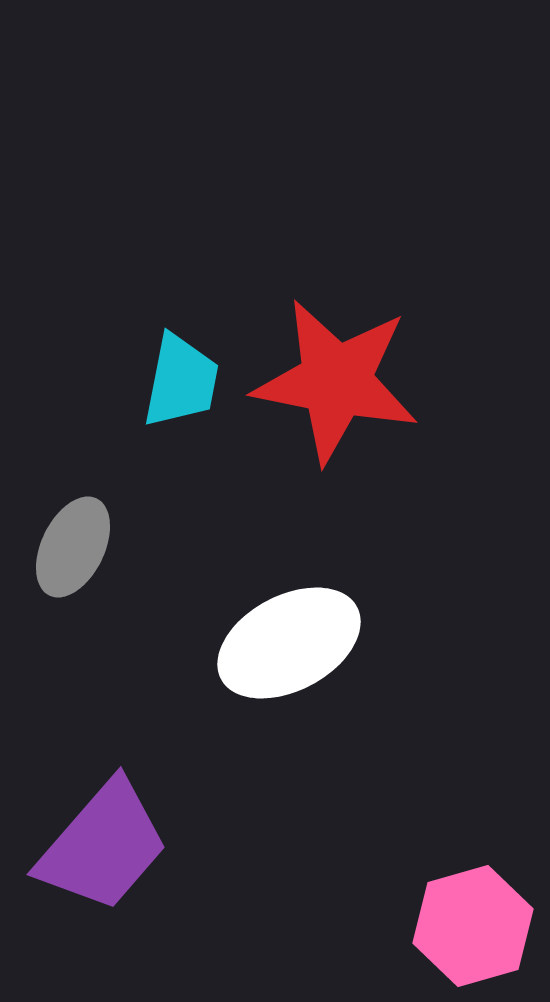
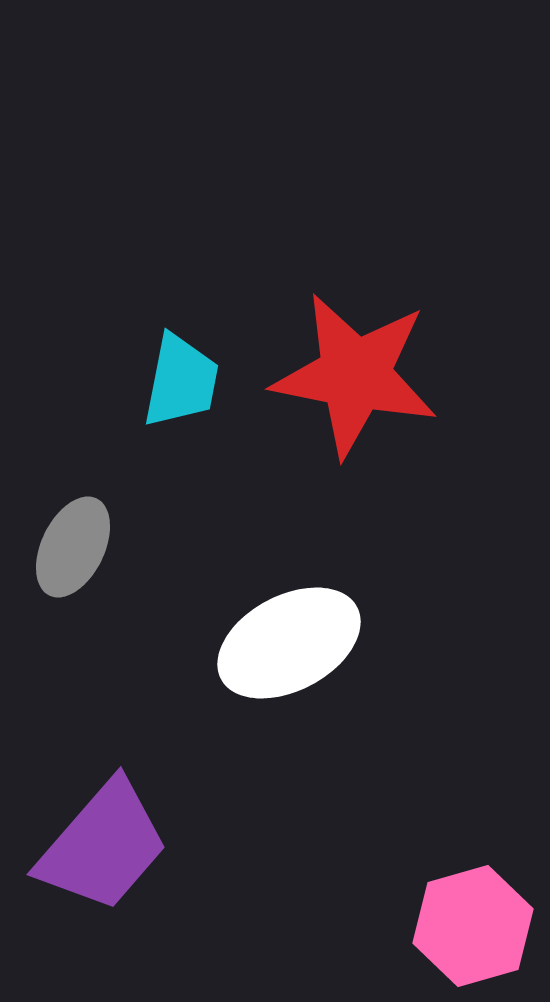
red star: moved 19 px right, 6 px up
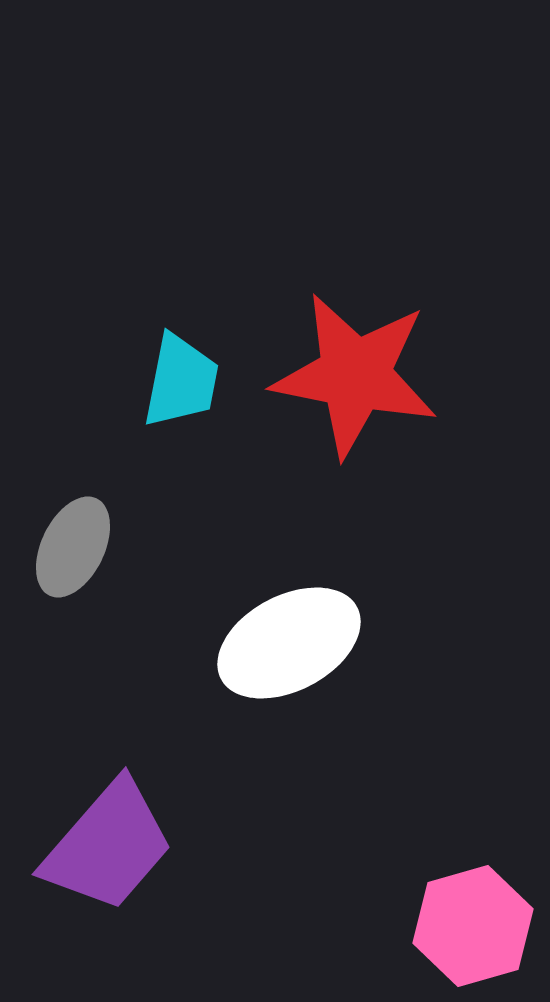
purple trapezoid: moved 5 px right
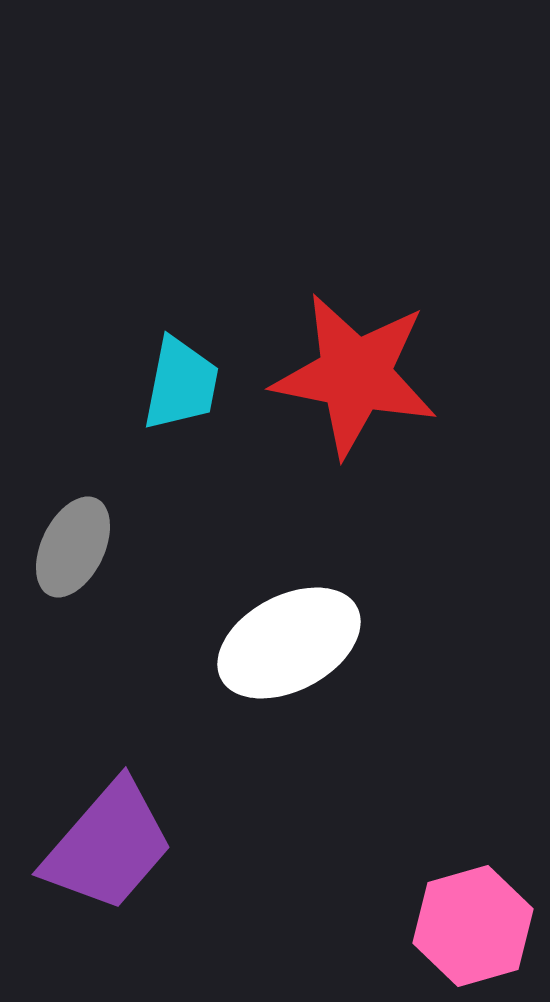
cyan trapezoid: moved 3 px down
